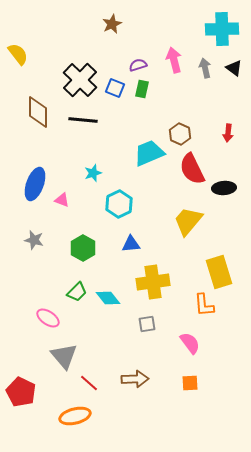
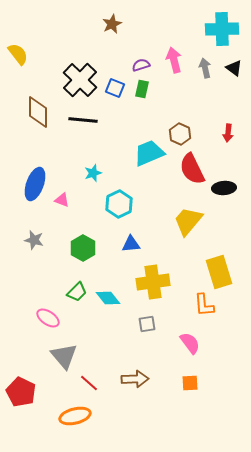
purple semicircle: moved 3 px right
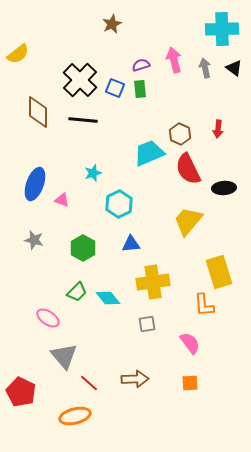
yellow semicircle: rotated 90 degrees clockwise
green rectangle: moved 2 px left; rotated 18 degrees counterclockwise
red arrow: moved 10 px left, 4 px up
red semicircle: moved 4 px left
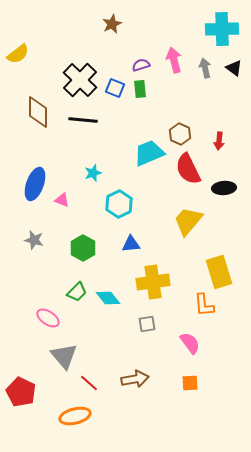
red arrow: moved 1 px right, 12 px down
brown arrow: rotated 8 degrees counterclockwise
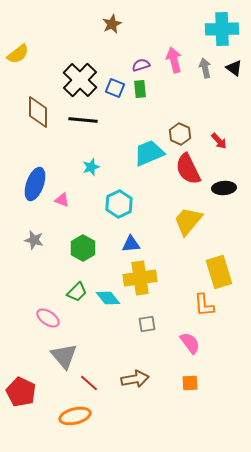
red arrow: rotated 48 degrees counterclockwise
cyan star: moved 2 px left, 6 px up
yellow cross: moved 13 px left, 4 px up
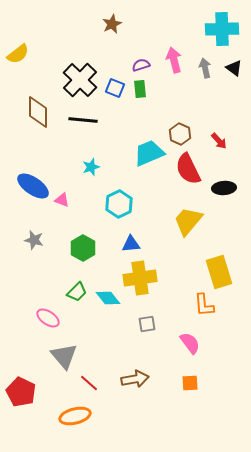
blue ellipse: moved 2 px left, 2 px down; rotated 76 degrees counterclockwise
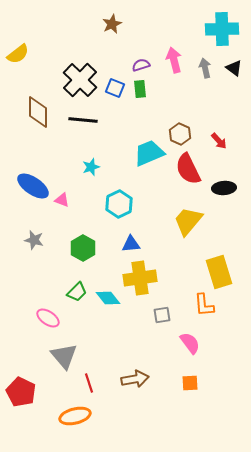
gray square: moved 15 px right, 9 px up
red line: rotated 30 degrees clockwise
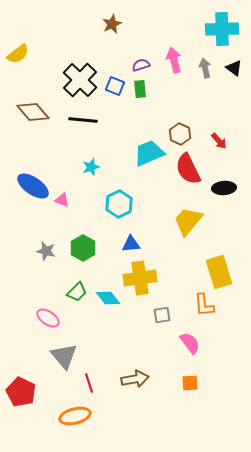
blue square: moved 2 px up
brown diamond: moved 5 px left; rotated 40 degrees counterclockwise
gray star: moved 12 px right, 11 px down
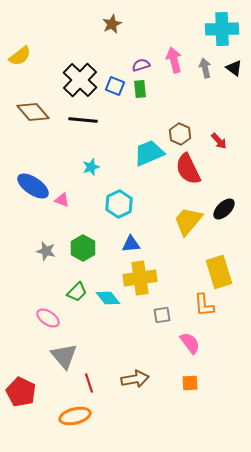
yellow semicircle: moved 2 px right, 2 px down
black ellipse: moved 21 px down; rotated 40 degrees counterclockwise
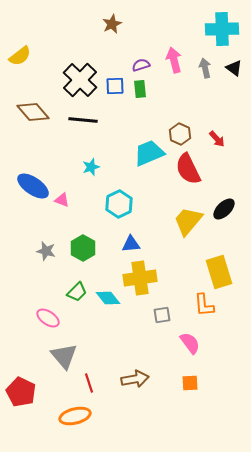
blue square: rotated 24 degrees counterclockwise
red arrow: moved 2 px left, 2 px up
